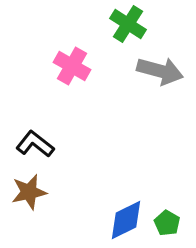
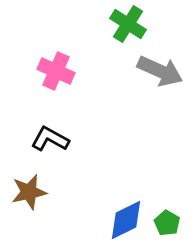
pink cross: moved 16 px left, 5 px down; rotated 6 degrees counterclockwise
gray arrow: rotated 9 degrees clockwise
black L-shape: moved 15 px right, 5 px up; rotated 9 degrees counterclockwise
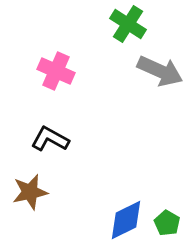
brown star: moved 1 px right
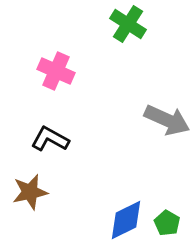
gray arrow: moved 7 px right, 49 px down
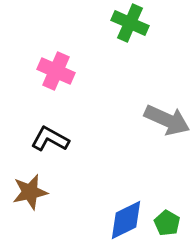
green cross: moved 2 px right, 1 px up; rotated 9 degrees counterclockwise
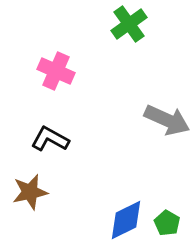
green cross: moved 1 px left, 1 px down; rotated 30 degrees clockwise
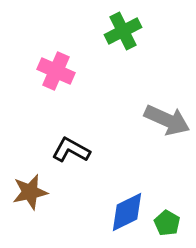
green cross: moved 6 px left, 7 px down; rotated 9 degrees clockwise
black L-shape: moved 21 px right, 11 px down
blue diamond: moved 1 px right, 8 px up
